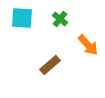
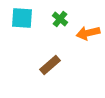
orange arrow: moved 12 px up; rotated 120 degrees clockwise
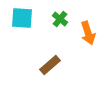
orange arrow: rotated 95 degrees counterclockwise
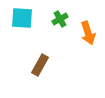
green cross: rotated 21 degrees clockwise
brown rectangle: moved 10 px left; rotated 20 degrees counterclockwise
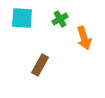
orange arrow: moved 4 px left, 5 px down
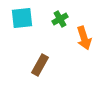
cyan square: rotated 10 degrees counterclockwise
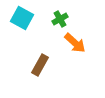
cyan square: rotated 35 degrees clockwise
orange arrow: moved 9 px left, 5 px down; rotated 30 degrees counterclockwise
